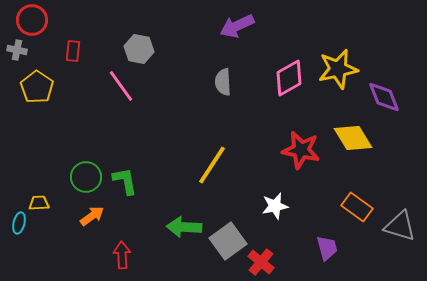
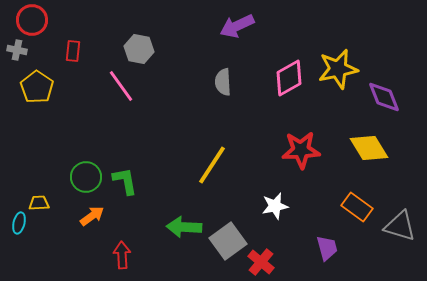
yellow diamond: moved 16 px right, 10 px down
red star: rotated 15 degrees counterclockwise
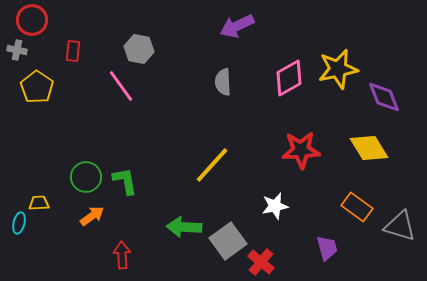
yellow line: rotated 9 degrees clockwise
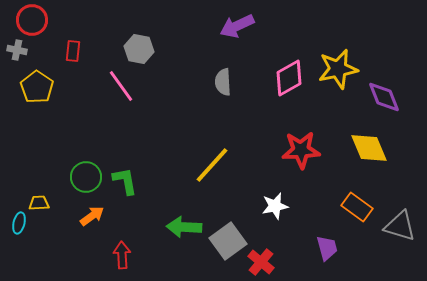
yellow diamond: rotated 9 degrees clockwise
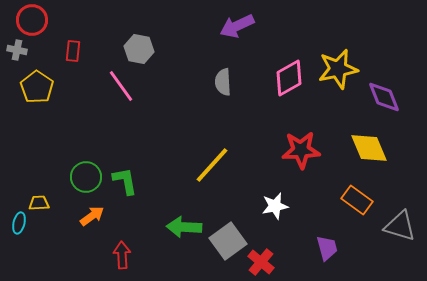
orange rectangle: moved 7 px up
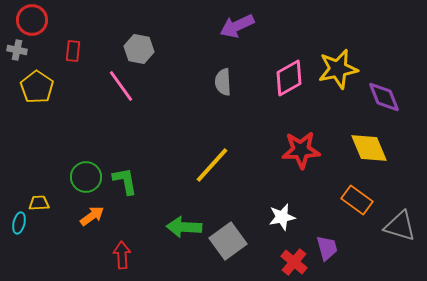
white star: moved 7 px right, 11 px down
red cross: moved 33 px right
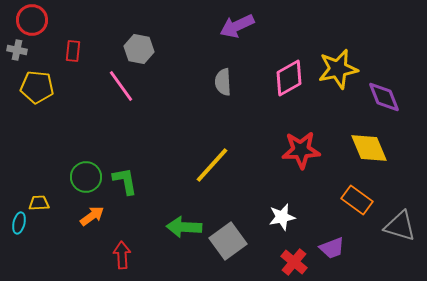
yellow pentagon: rotated 28 degrees counterclockwise
purple trapezoid: moved 5 px right; rotated 84 degrees clockwise
